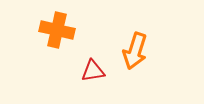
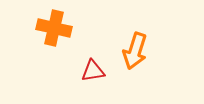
orange cross: moved 3 px left, 2 px up
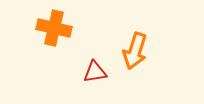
red triangle: moved 2 px right, 1 px down
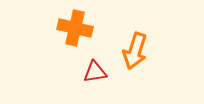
orange cross: moved 21 px right
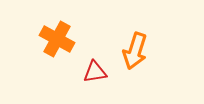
orange cross: moved 18 px left, 11 px down; rotated 16 degrees clockwise
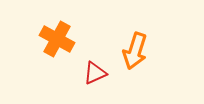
red triangle: moved 1 px down; rotated 15 degrees counterclockwise
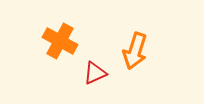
orange cross: moved 3 px right, 2 px down
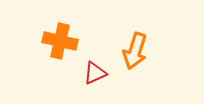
orange cross: rotated 16 degrees counterclockwise
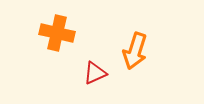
orange cross: moved 3 px left, 8 px up
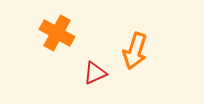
orange cross: rotated 16 degrees clockwise
